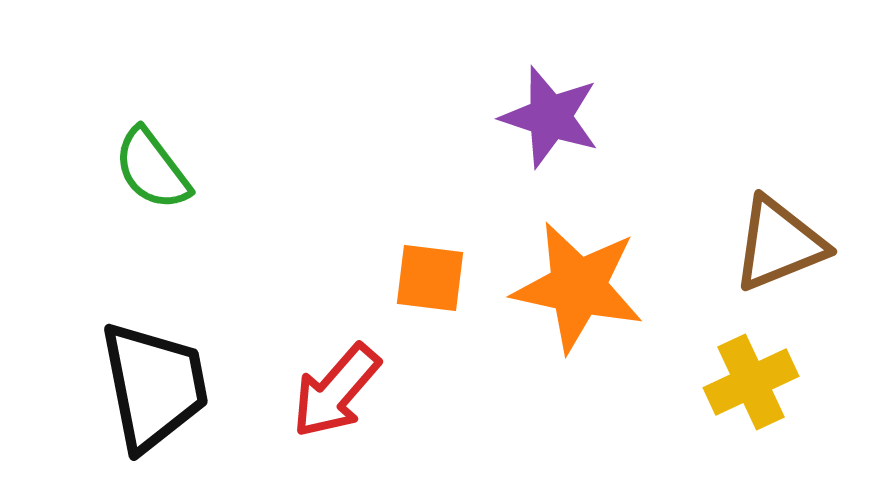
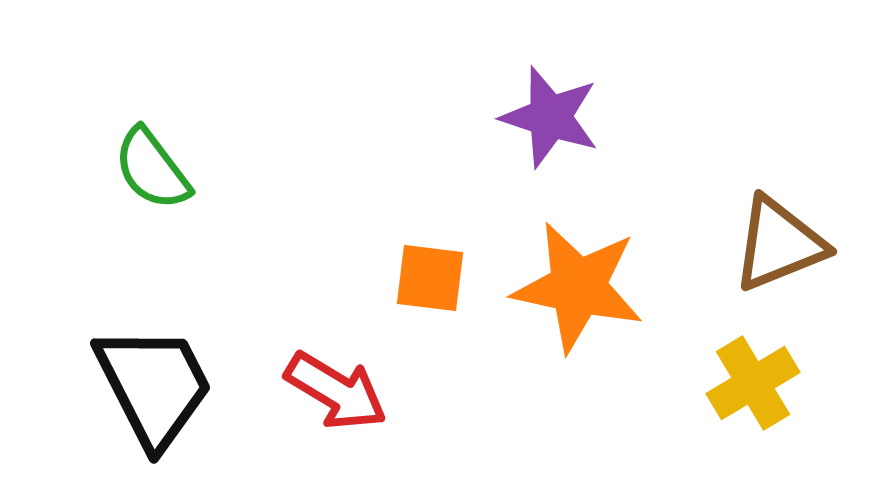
yellow cross: moved 2 px right, 1 px down; rotated 6 degrees counterclockwise
black trapezoid: rotated 16 degrees counterclockwise
red arrow: rotated 100 degrees counterclockwise
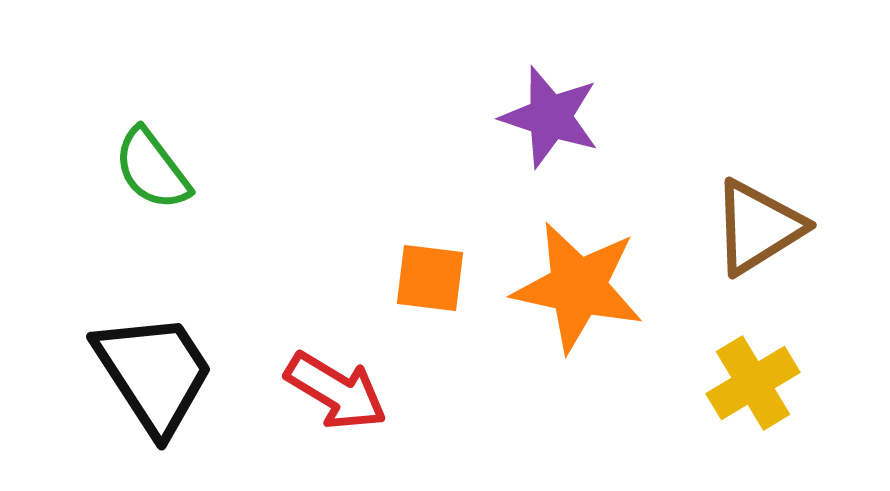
brown triangle: moved 21 px left, 17 px up; rotated 10 degrees counterclockwise
black trapezoid: moved 13 px up; rotated 6 degrees counterclockwise
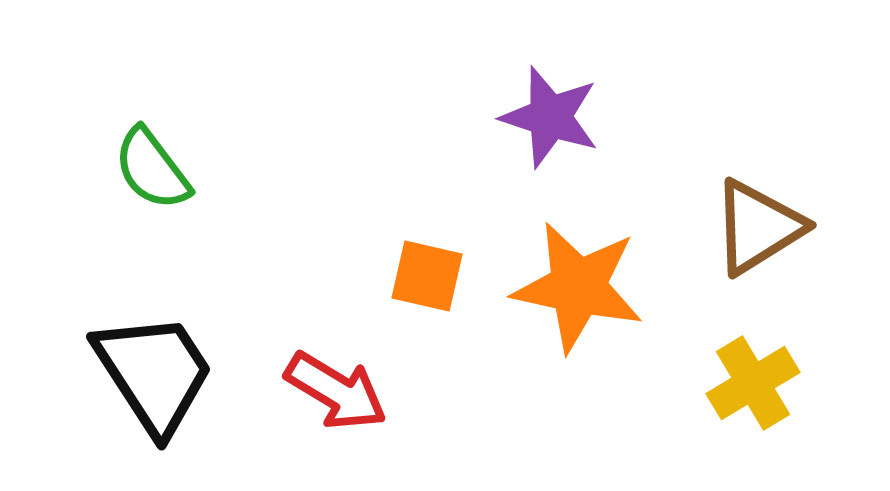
orange square: moved 3 px left, 2 px up; rotated 6 degrees clockwise
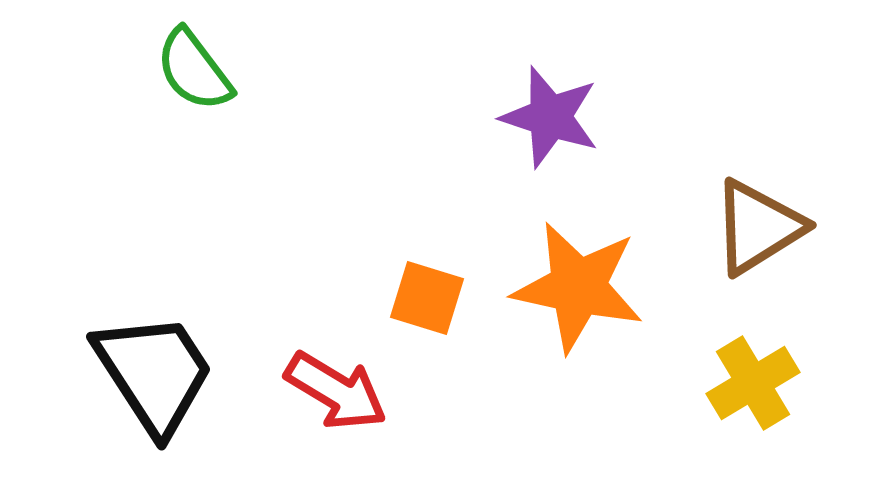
green semicircle: moved 42 px right, 99 px up
orange square: moved 22 px down; rotated 4 degrees clockwise
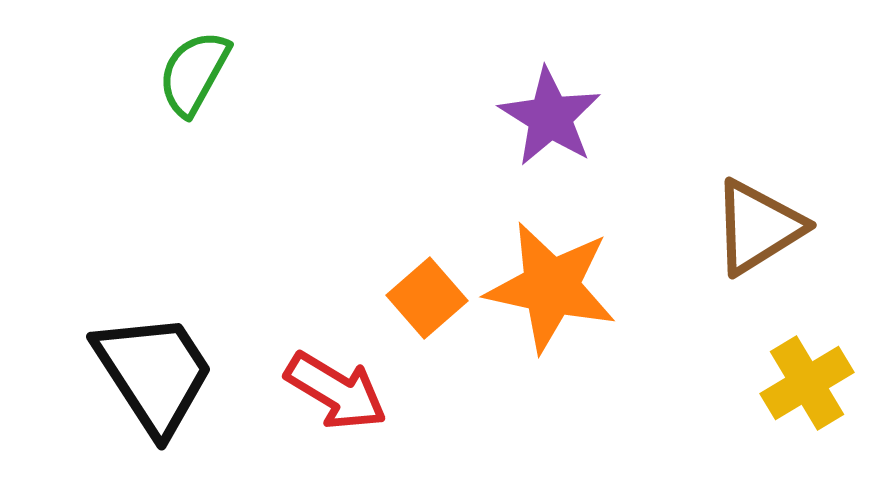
green semicircle: moved 3 px down; rotated 66 degrees clockwise
purple star: rotated 14 degrees clockwise
orange star: moved 27 px left
orange square: rotated 32 degrees clockwise
yellow cross: moved 54 px right
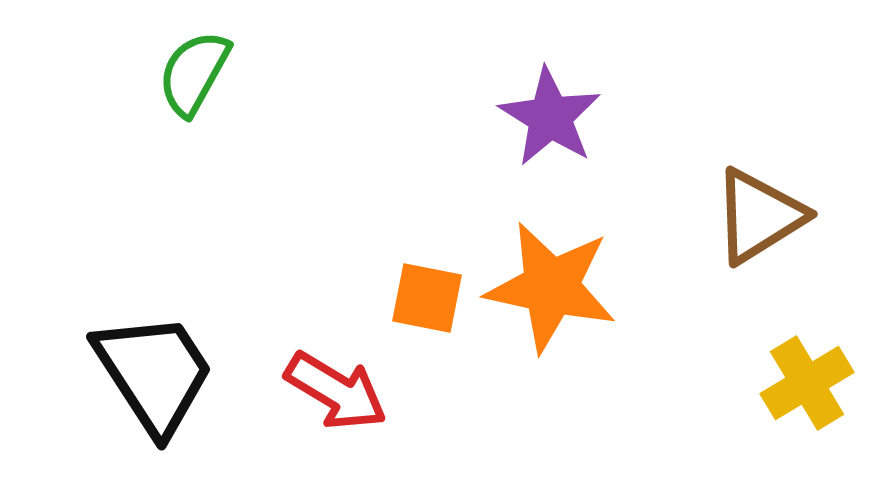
brown triangle: moved 1 px right, 11 px up
orange square: rotated 38 degrees counterclockwise
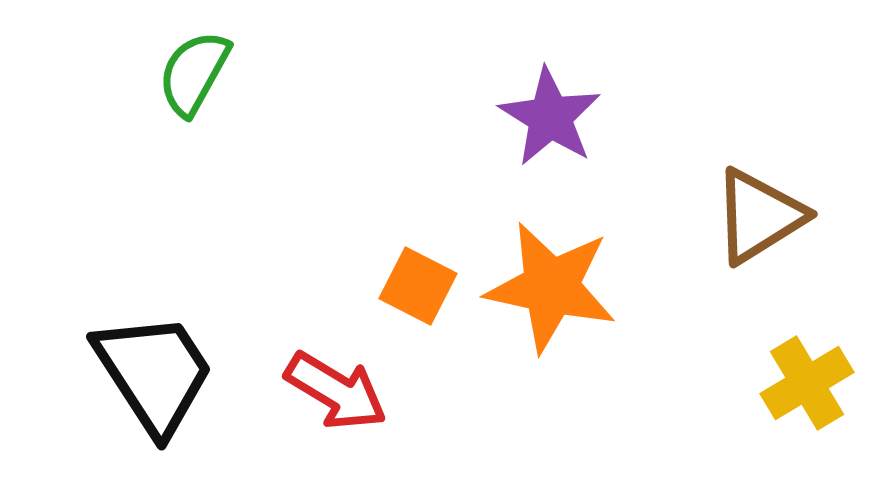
orange square: moved 9 px left, 12 px up; rotated 16 degrees clockwise
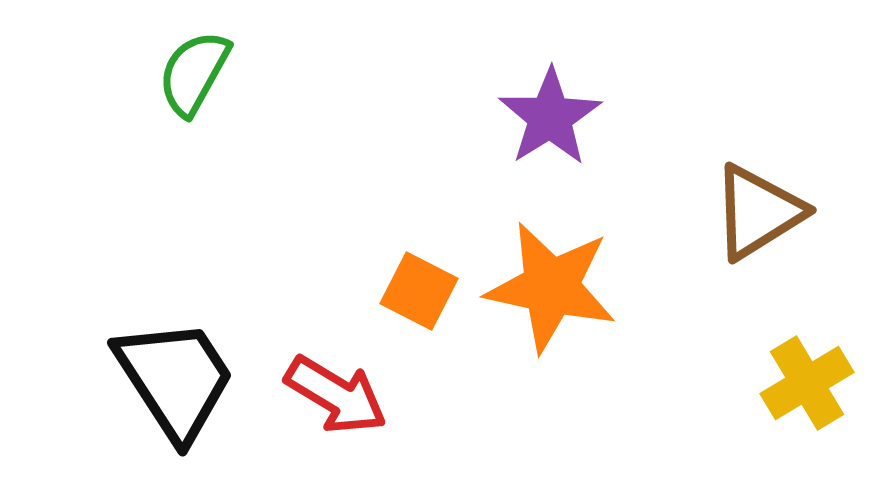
purple star: rotated 8 degrees clockwise
brown triangle: moved 1 px left, 4 px up
orange square: moved 1 px right, 5 px down
black trapezoid: moved 21 px right, 6 px down
red arrow: moved 4 px down
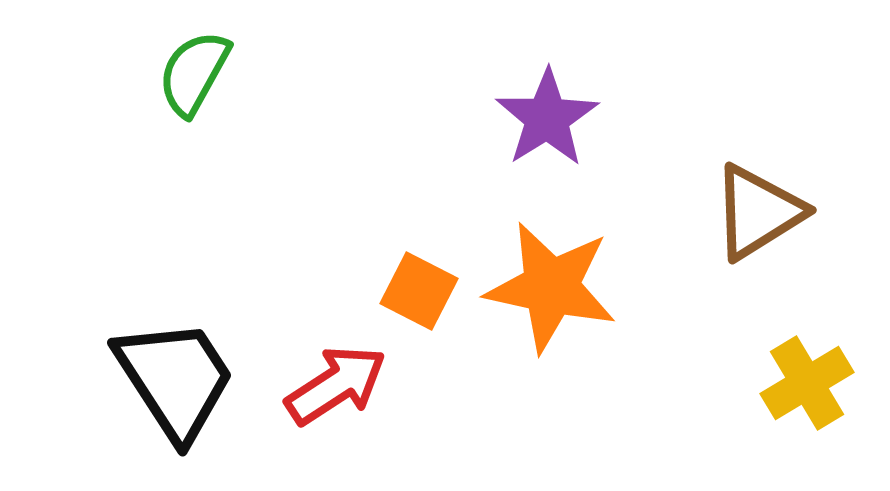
purple star: moved 3 px left, 1 px down
red arrow: moved 10 px up; rotated 64 degrees counterclockwise
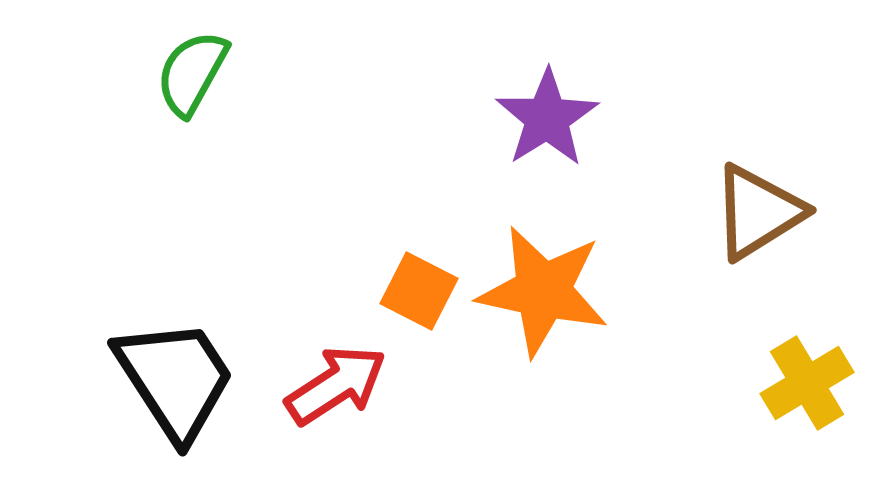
green semicircle: moved 2 px left
orange star: moved 8 px left, 4 px down
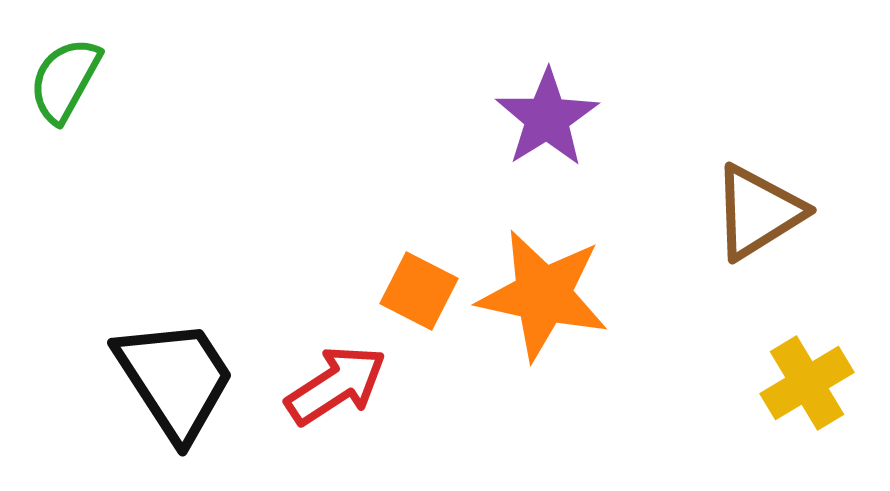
green semicircle: moved 127 px left, 7 px down
orange star: moved 4 px down
